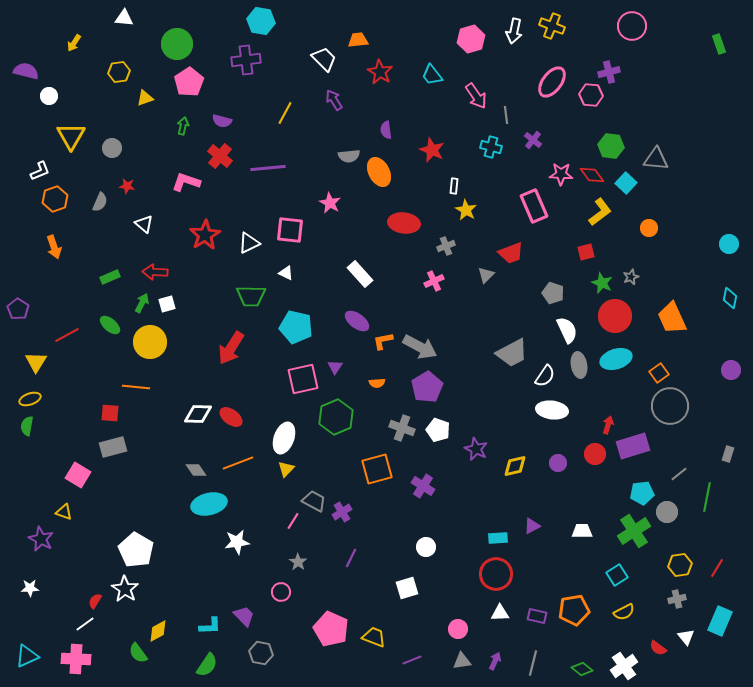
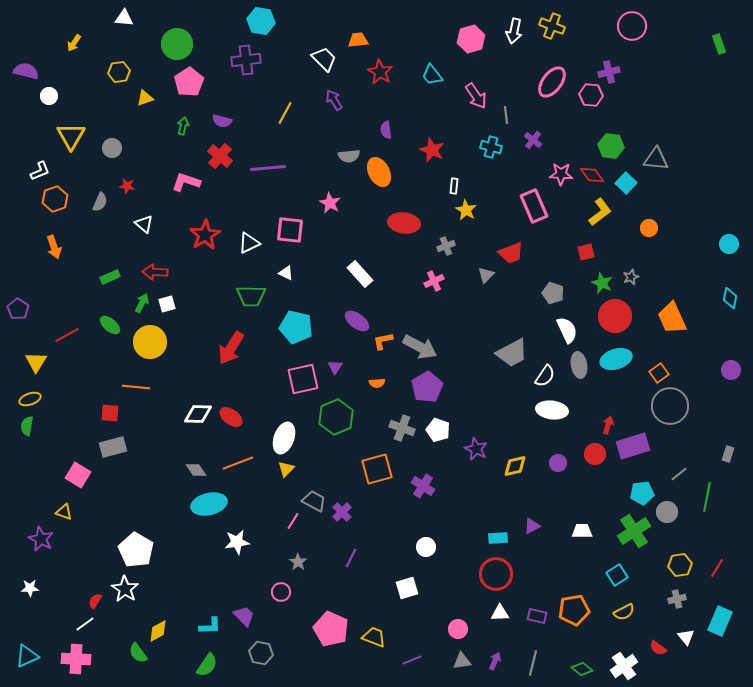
purple cross at (342, 512): rotated 12 degrees counterclockwise
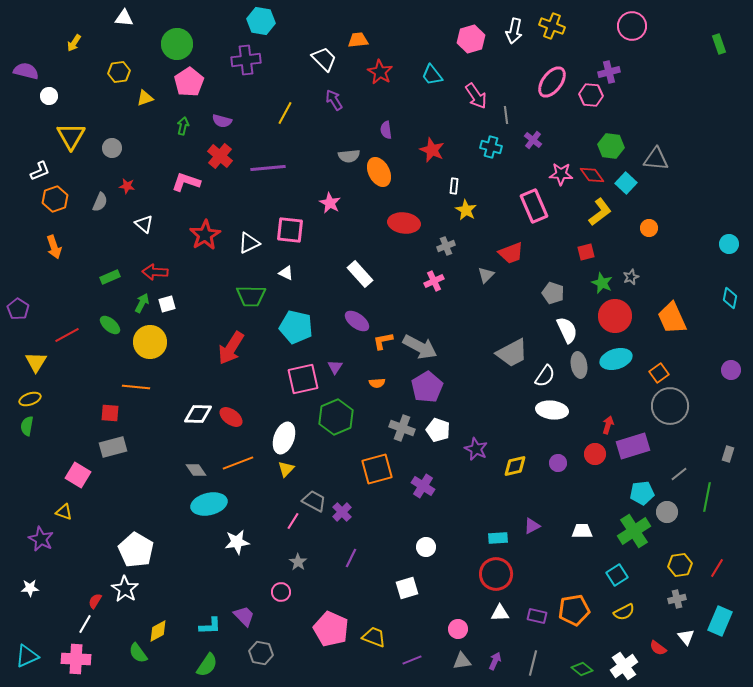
white line at (85, 624): rotated 24 degrees counterclockwise
